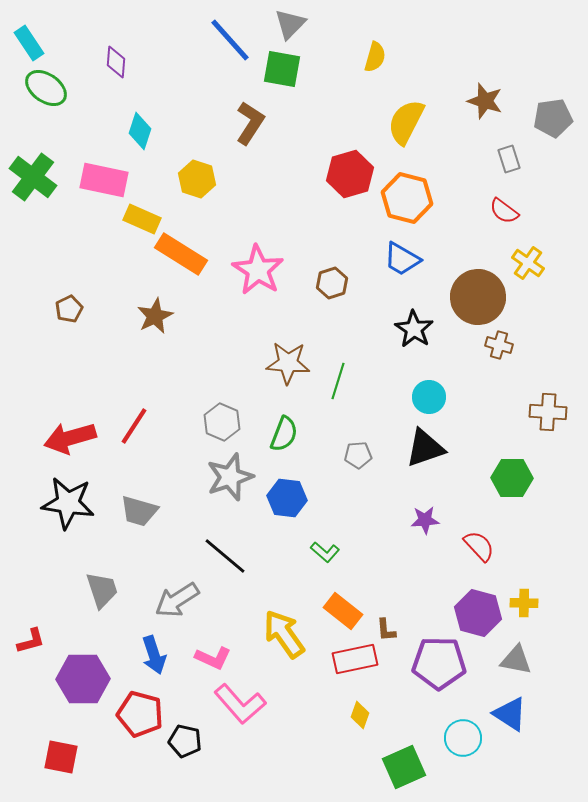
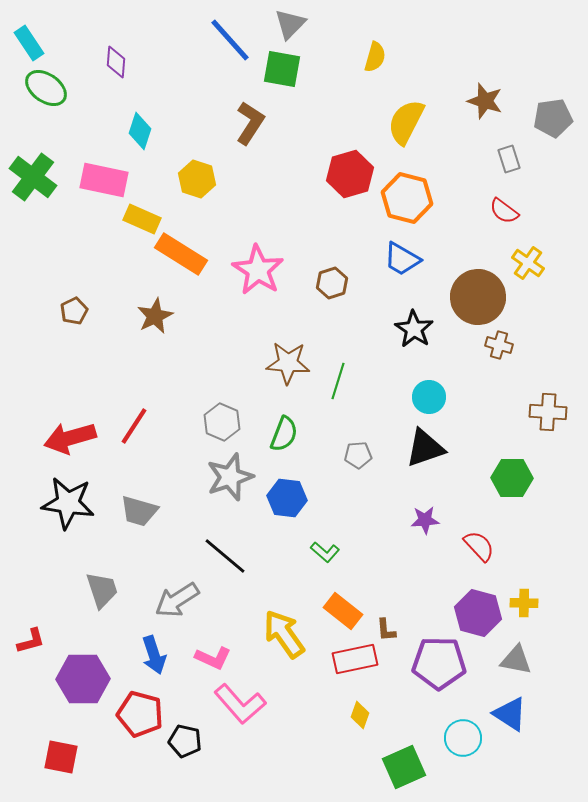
brown pentagon at (69, 309): moved 5 px right, 2 px down
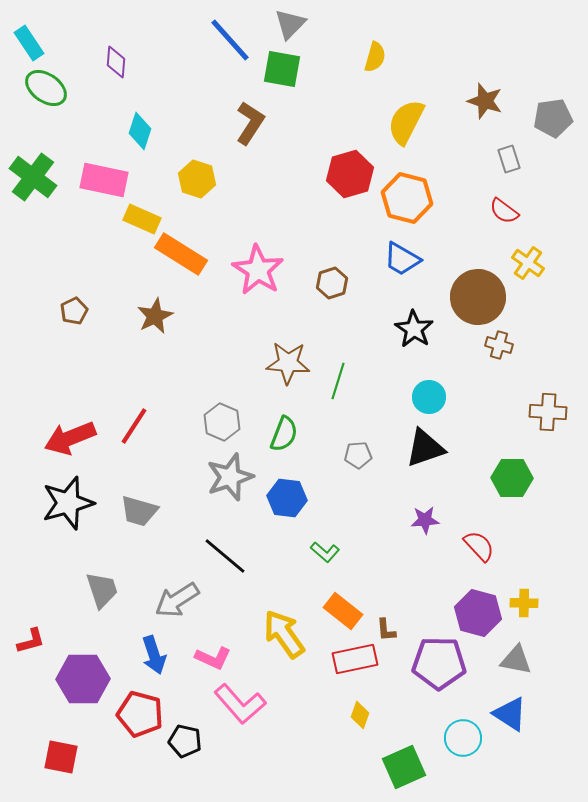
red arrow at (70, 438): rotated 6 degrees counterclockwise
black star at (68, 503): rotated 24 degrees counterclockwise
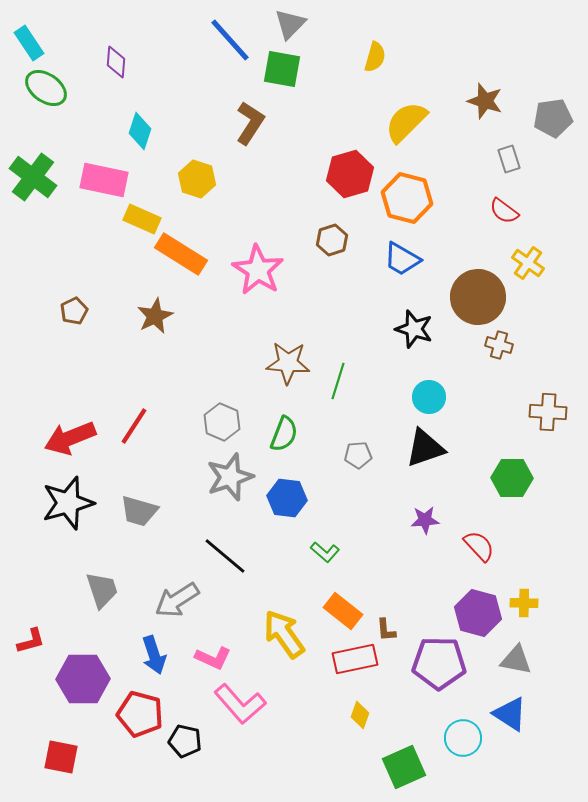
yellow semicircle at (406, 122): rotated 18 degrees clockwise
brown hexagon at (332, 283): moved 43 px up
black star at (414, 329): rotated 15 degrees counterclockwise
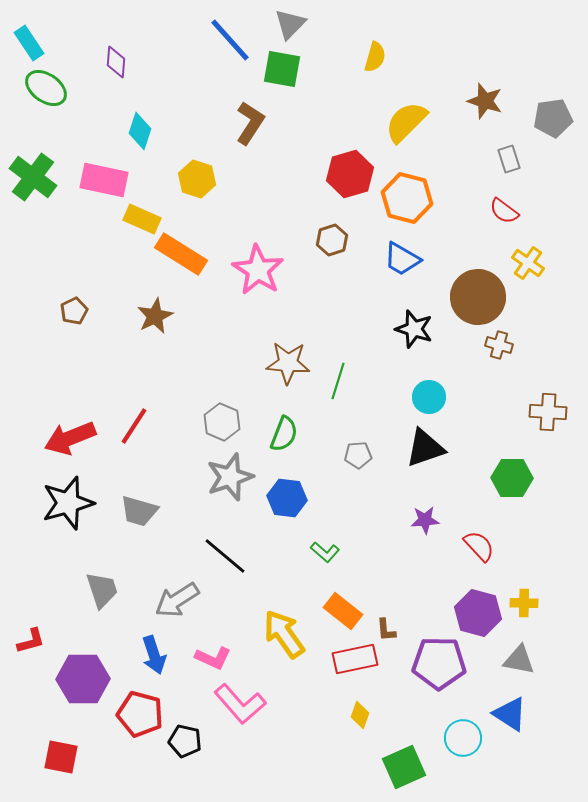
gray triangle at (516, 660): moved 3 px right
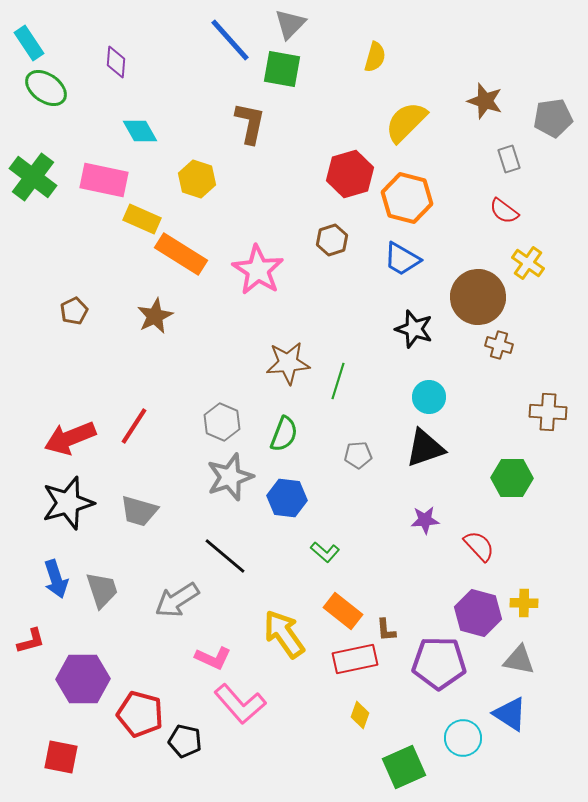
brown L-shape at (250, 123): rotated 21 degrees counterclockwise
cyan diamond at (140, 131): rotated 48 degrees counterclockwise
brown star at (288, 363): rotated 9 degrees counterclockwise
blue arrow at (154, 655): moved 98 px left, 76 px up
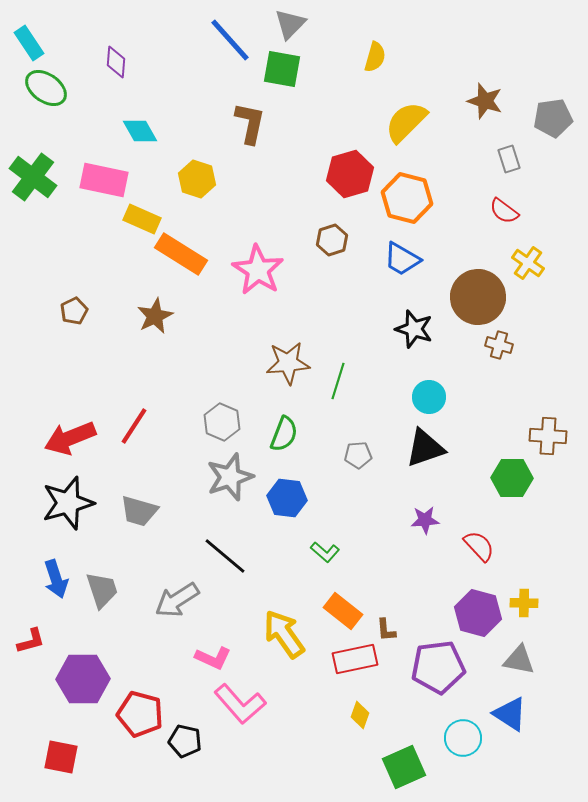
brown cross at (548, 412): moved 24 px down
purple pentagon at (439, 663): moved 1 px left, 4 px down; rotated 8 degrees counterclockwise
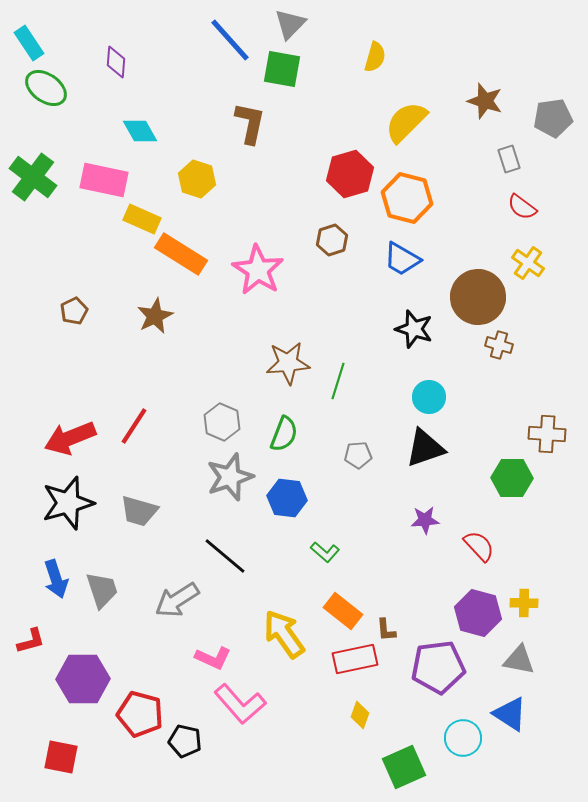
red semicircle at (504, 211): moved 18 px right, 4 px up
brown cross at (548, 436): moved 1 px left, 2 px up
